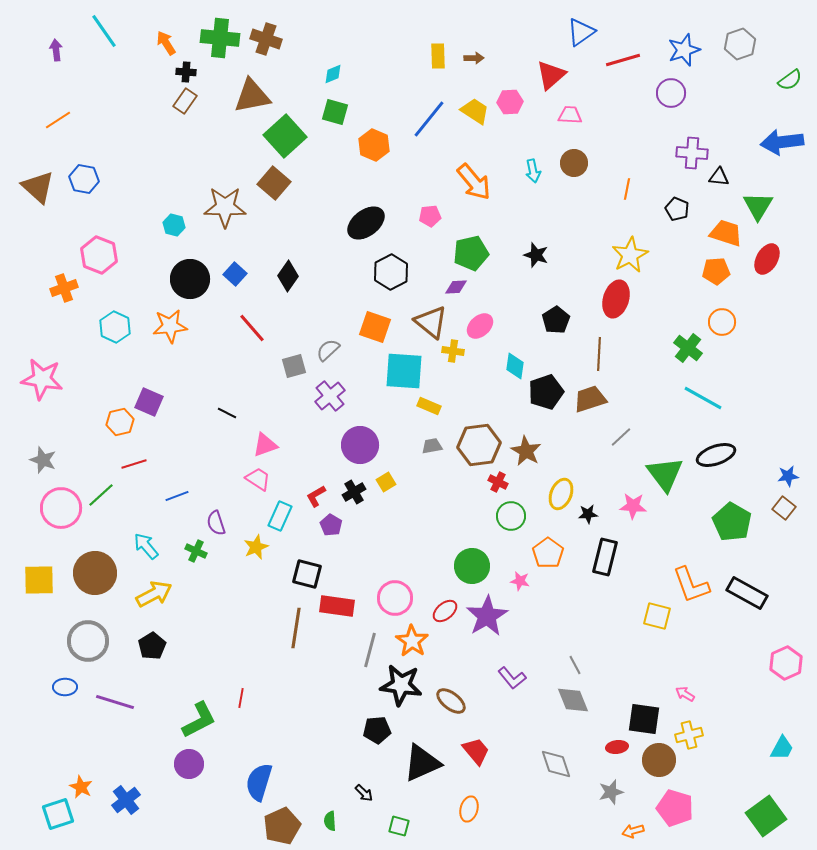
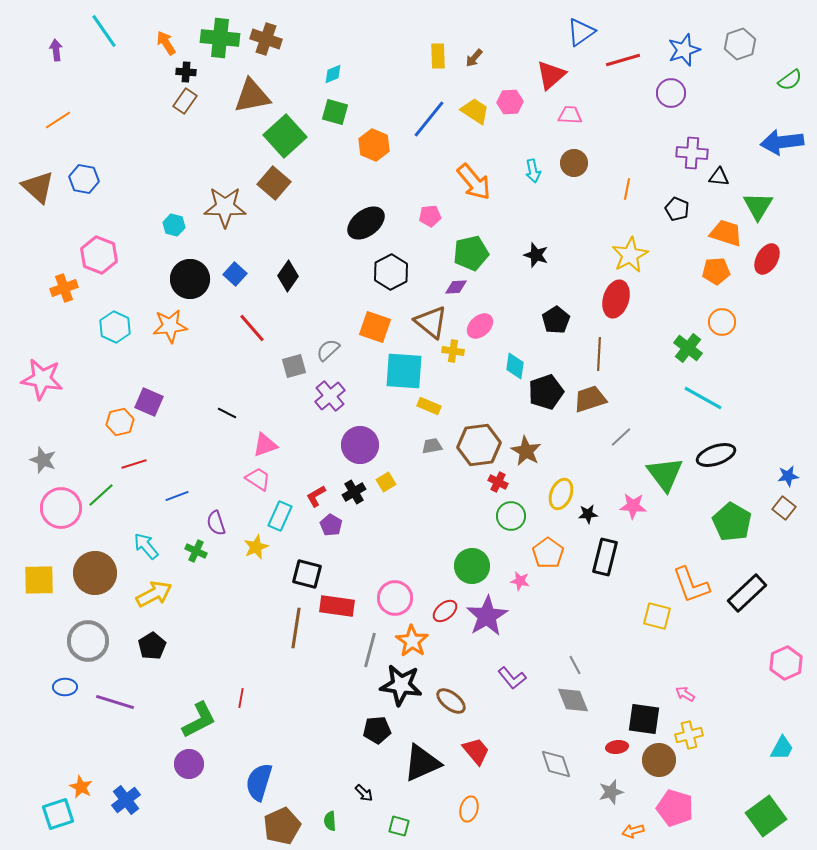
brown arrow at (474, 58): rotated 132 degrees clockwise
black rectangle at (747, 593): rotated 72 degrees counterclockwise
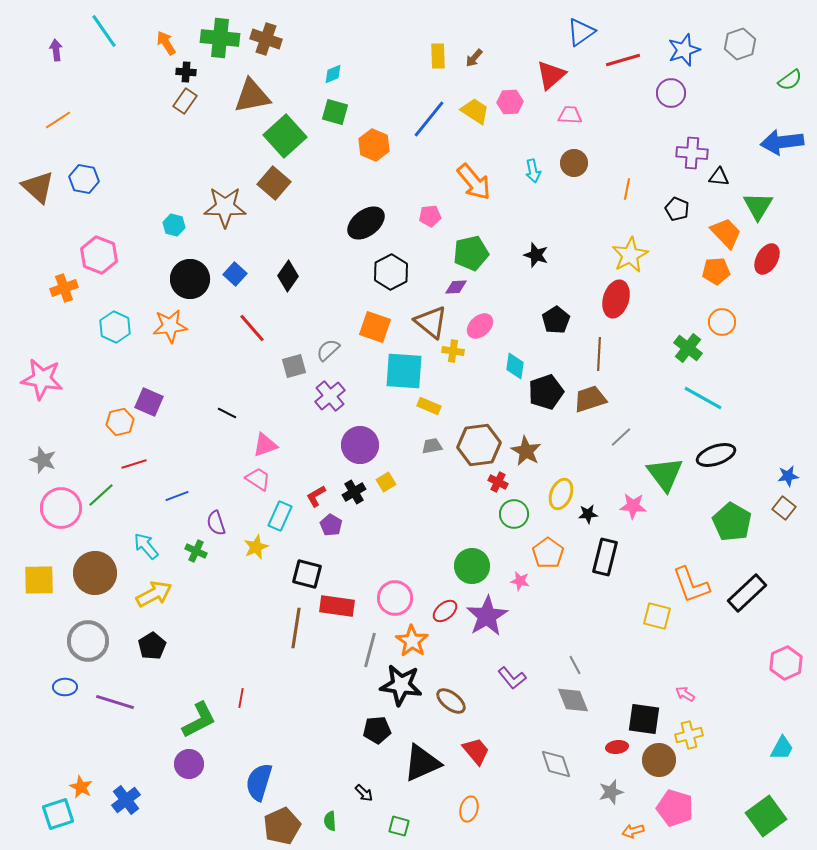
orange trapezoid at (726, 233): rotated 28 degrees clockwise
green circle at (511, 516): moved 3 px right, 2 px up
